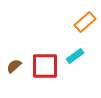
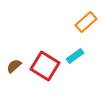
orange rectangle: moved 1 px right
red square: rotated 32 degrees clockwise
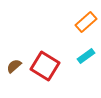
cyan rectangle: moved 11 px right
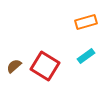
orange rectangle: rotated 25 degrees clockwise
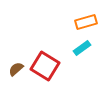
cyan rectangle: moved 4 px left, 8 px up
brown semicircle: moved 2 px right, 3 px down
